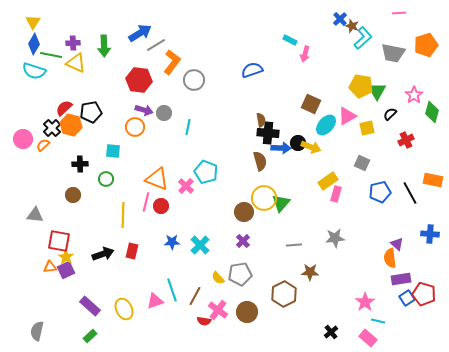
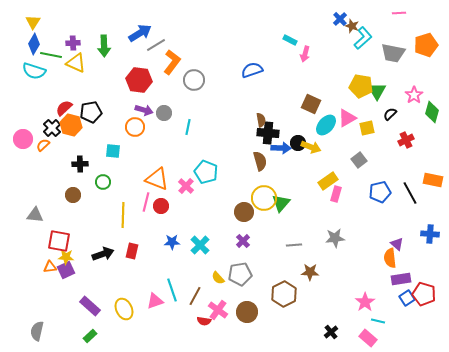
pink triangle at (347, 116): moved 2 px down
gray square at (362, 163): moved 3 px left, 3 px up; rotated 28 degrees clockwise
green circle at (106, 179): moved 3 px left, 3 px down
yellow star at (66, 257): rotated 28 degrees counterclockwise
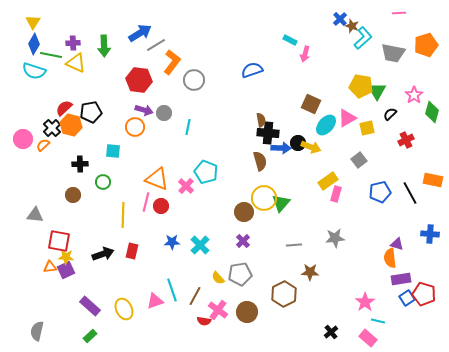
purple triangle at (397, 244): rotated 24 degrees counterclockwise
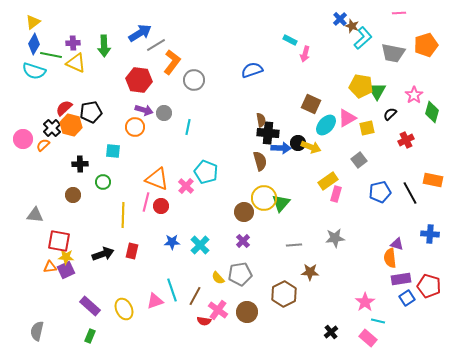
yellow triangle at (33, 22): rotated 21 degrees clockwise
red pentagon at (424, 294): moved 5 px right, 8 px up
green rectangle at (90, 336): rotated 24 degrees counterclockwise
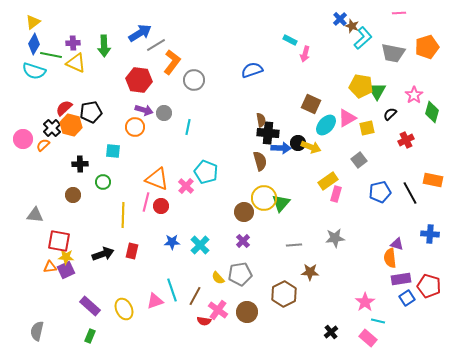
orange pentagon at (426, 45): moved 1 px right, 2 px down
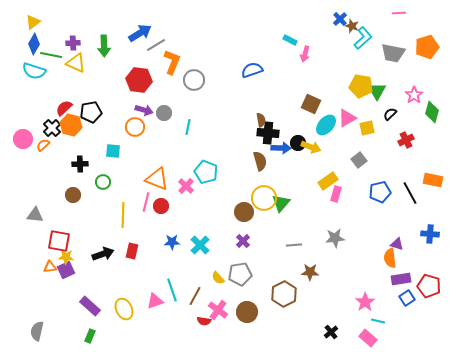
orange L-shape at (172, 62): rotated 15 degrees counterclockwise
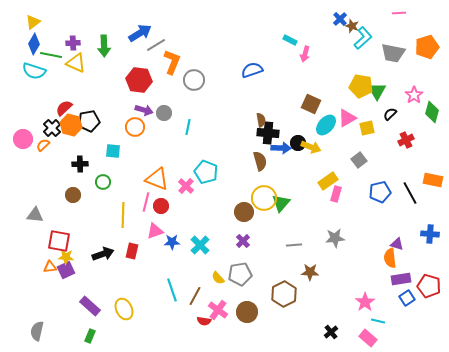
black pentagon at (91, 112): moved 2 px left, 9 px down
pink triangle at (155, 301): moved 70 px up
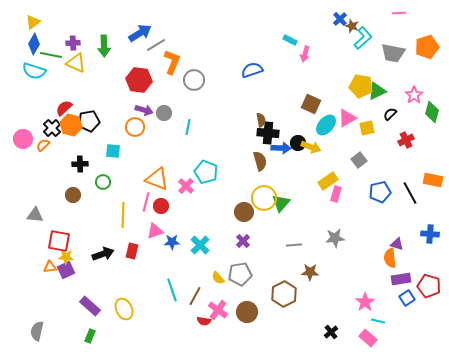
green triangle at (377, 91): rotated 36 degrees clockwise
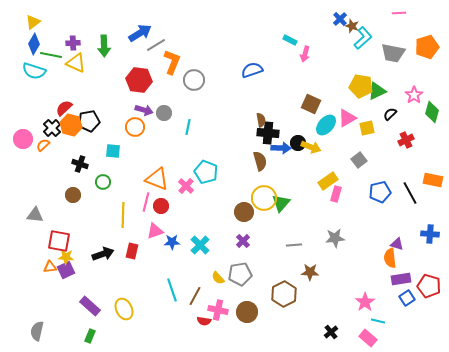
black cross at (80, 164): rotated 21 degrees clockwise
pink cross at (218, 310): rotated 24 degrees counterclockwise
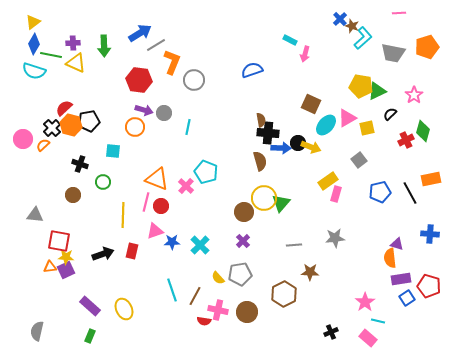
green diamond at (432, 112): moved 9 px left, 19 px down
orange rectangle at (433, 180): moved 2 px left, 1 px up; rotated 24 degrees counterclockwise
black cross at (331, 332): rotated 16 degrees clockwise
